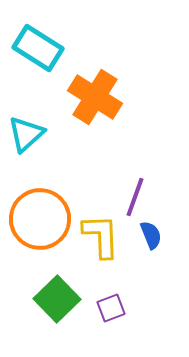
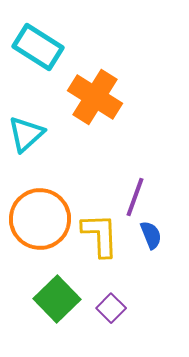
cyan rectangle: moved 1 px up
yellow L-shape: moved 1 px left, 1 px up
purple square: rotated 24 degrees counterclockwise
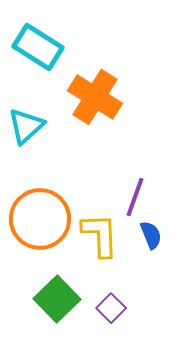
cyan triangle: moved 8 px up
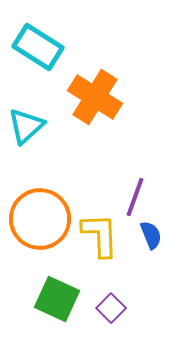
green square: rotated 21 degrees counterclockwise
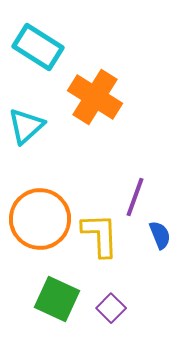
blue semicircle: moved 9 px right
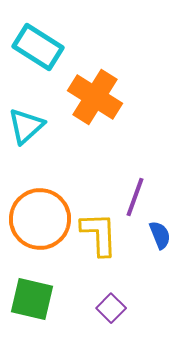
yellow L-shape: moved 1 px left, 1 px up
green square: moved 25 px left; rotated 12 degrees counterclockwise
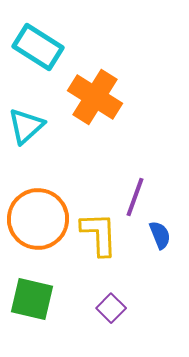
orange circle: moved 2 px left
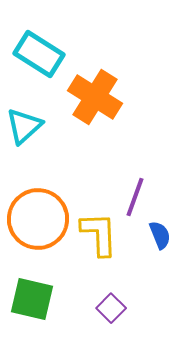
cyan rectangle: moved 1 px right, 7 px down
cyan triangle: moved 2 px left
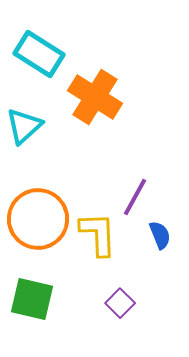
purple line: rotated 9 degrees clockwise
yellow L-shape: moved 1 px left
purple square: moved 9 px right, 5 px up
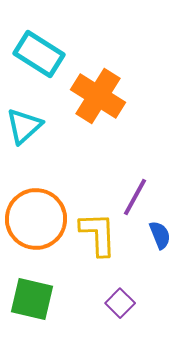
orange cross: moved 3 px right, 1 px up
orange circle: moved 2 px left
